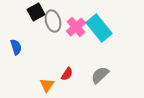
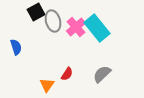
cyan rectangle: moved 2 px left
gray semicircle: moved 2 px right, 1 px up
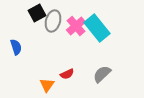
black square: moved 1 px right, 1 px down
gray ellipse: rotated 30 degrees clockwise
pink cross: moved 1 px up
red semicircle: rotated 32 degrees clockwise
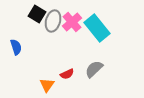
black square: moved 1 px down; rotated 30 degrees counterclockwise
pink cross: moved 4 px left, 4 px up
gray semicircle: moved 8 px left, 5 px up
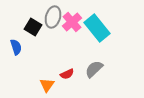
black square: moved 4 px left, 13 px down
gray ellipse: moved 4 px up
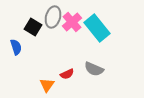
gray semicircle: rotated 114 degrees counterclockwise
